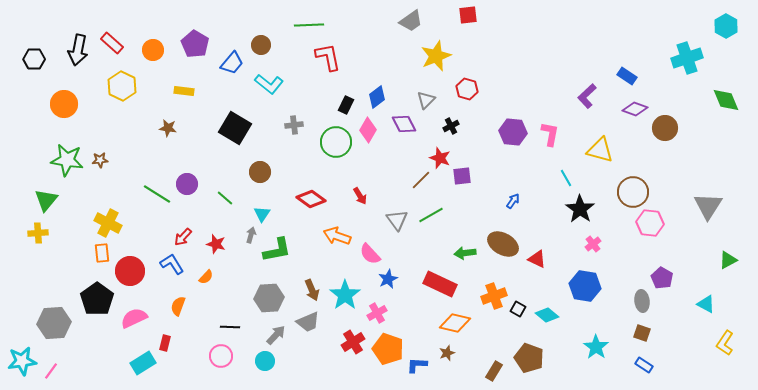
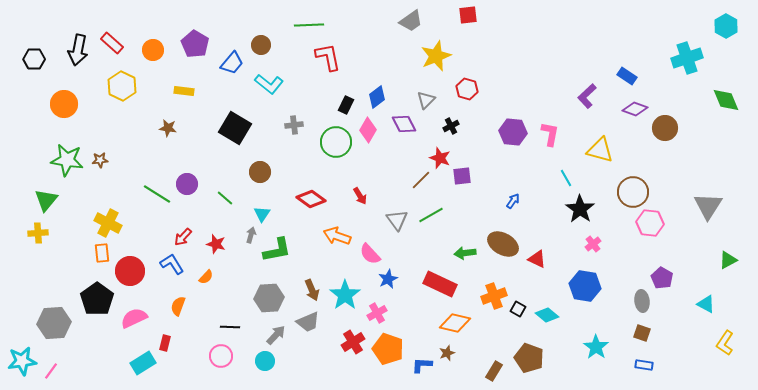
blue L-shape at (417, 365): moved 5 px right
blue rectangle at (644, 365): rotated 24 degrees counterclockwise
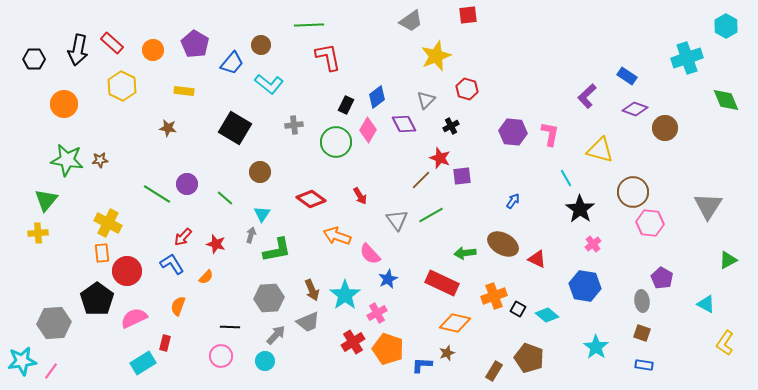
red circle at (130, 271): moved 3 px left
red rectangle at (440, 284): moved 2 px right, 1 px up
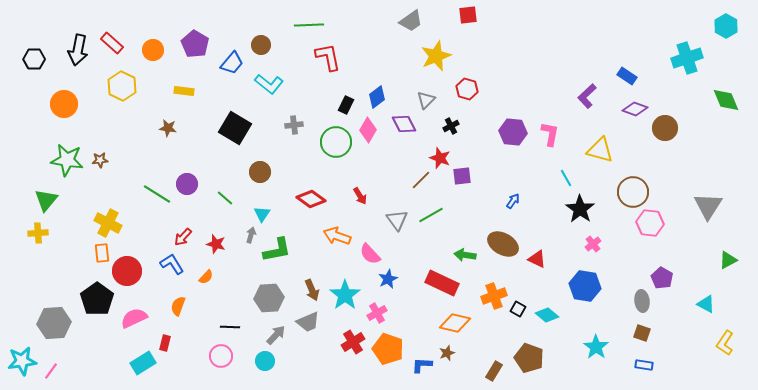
green arrow at (465, 253): moved 2 px down; rotated 15 degrees clockwise
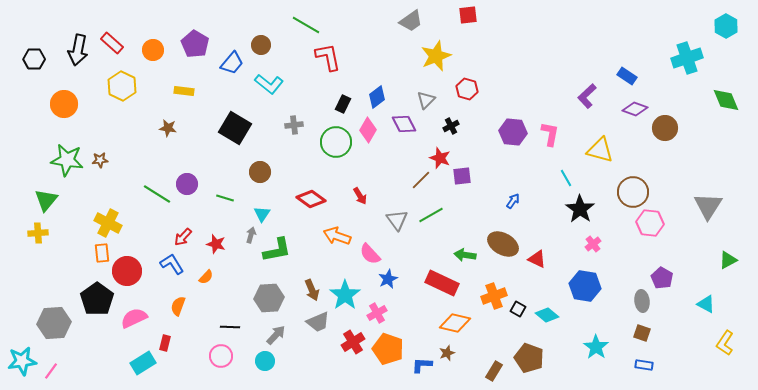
green line at (309, 25): moved 3 px left; rotated 32 degrees clockwise
black rectangle at (346, 105): moved 3 px left, 1 px up
green line at (225, 198): rotated 24 degrees counterclockwise
gray trapezoid at (308, 322): moved 10 px right
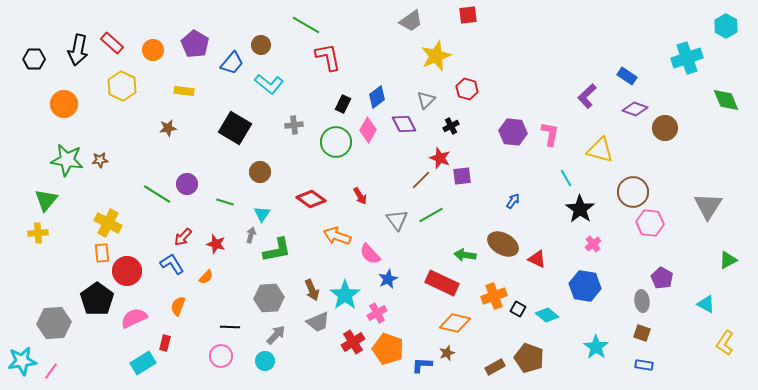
brown star at (168, 128): rotated 18 degrees counterclockwise
green line at (225, 198): moved 4 px down
brown rectangle at (494, 371): moved 1 px right, 4 px up; rotated 30 degrees clockwise
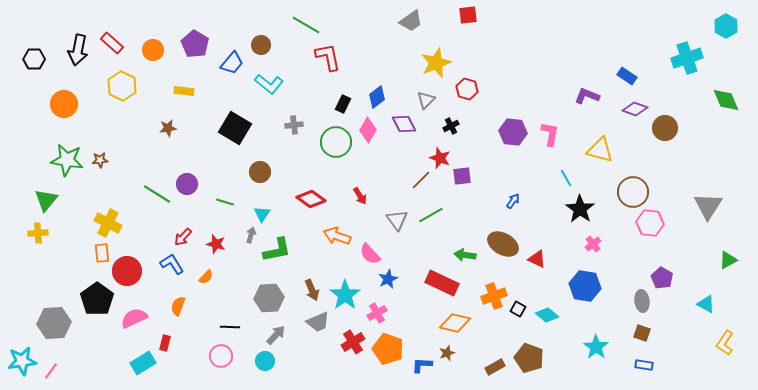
yellow star at (436, 56): moved 7 px down
purple L-shape at (587, 96): rotated 65 degrees clockwise
